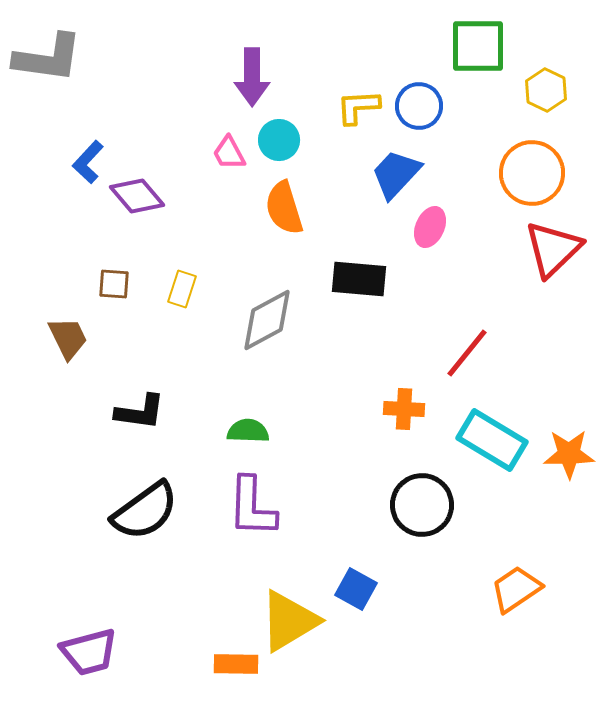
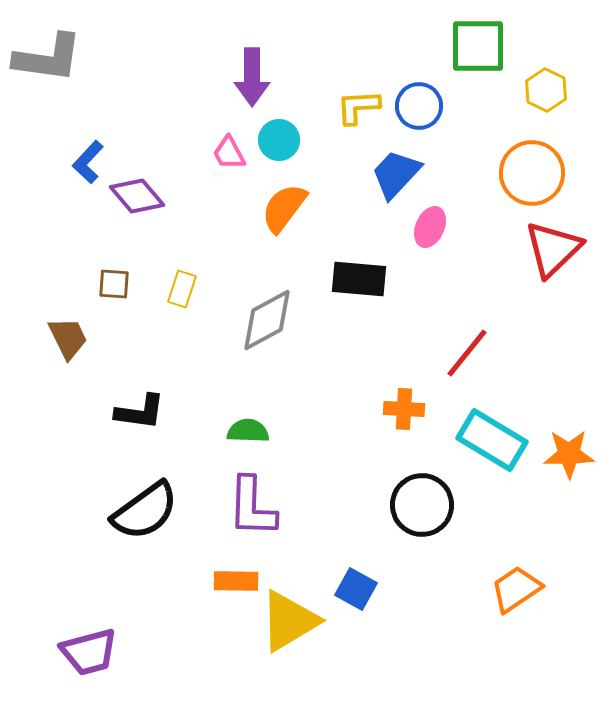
orange semicircle: rotated 54 degrees clockwise
orange rectangle: moved 83 px up
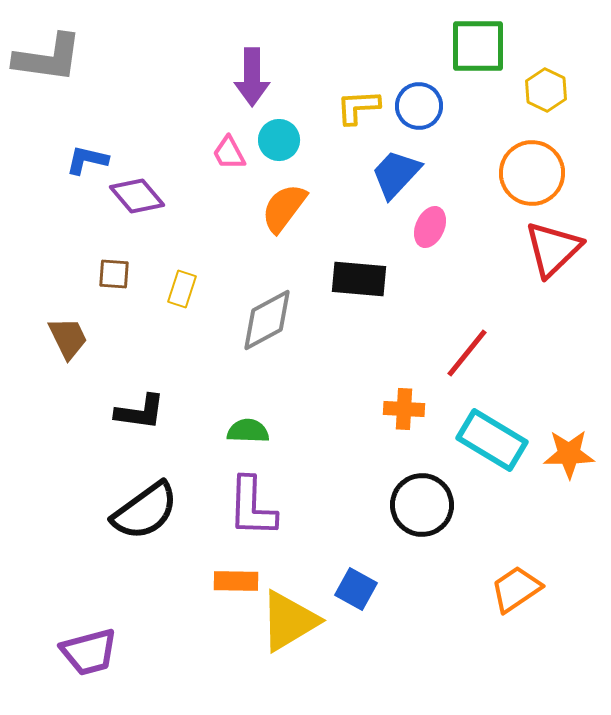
blue L-shape: moved 1 px left, 2 px up; rotated 60 degrees clockwise
brown square: moved 10 px up
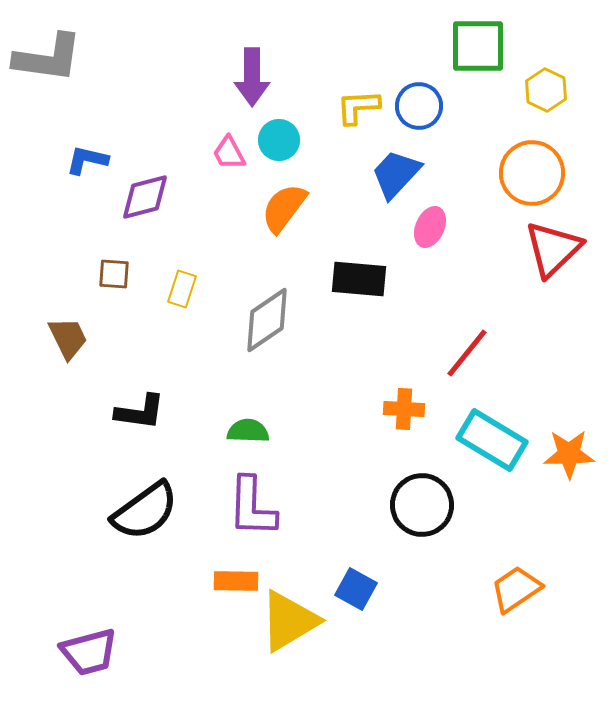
purple diamond: moved 8 px right, 1 px down; rotated 64 degrees counterclockwise
gray diamond: rotated 6 degrees counterclockwise
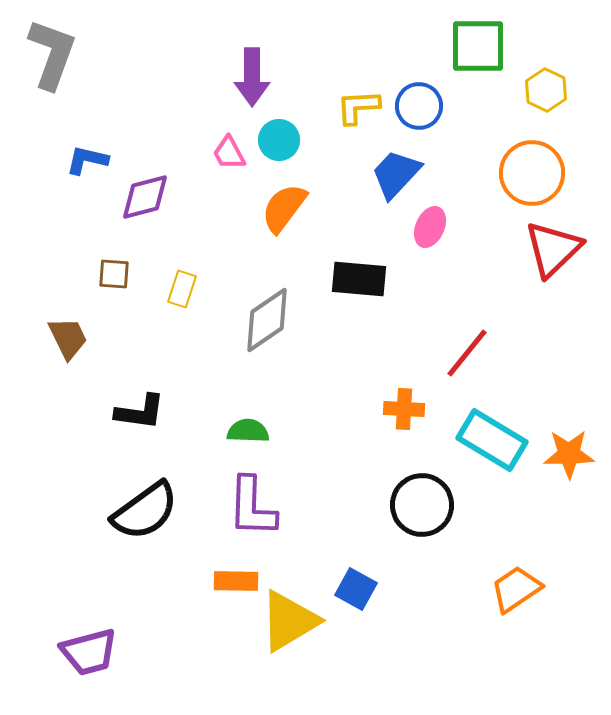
gray L-shape: moved 4 px right, 4 px up; rotated 78 degrees counterclockwise
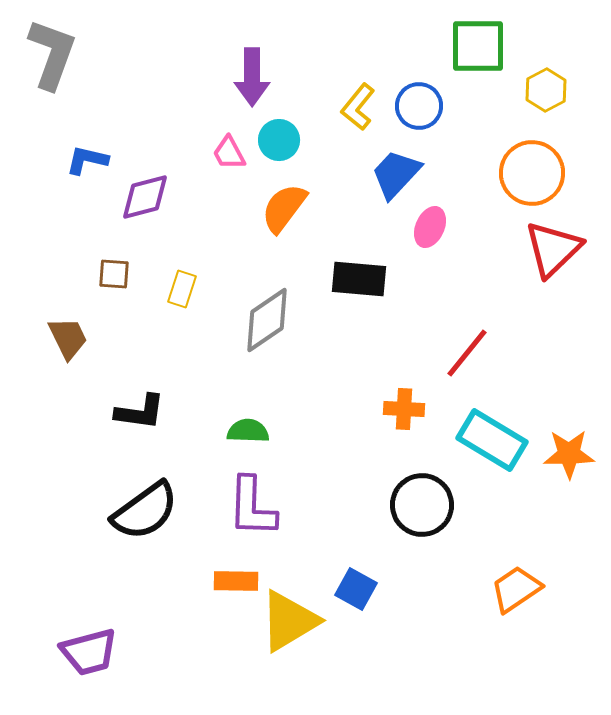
yellow hexagon: rotated 6 degrees clockwise
yellow L-shape: rotated 48 degrees counterclockwise
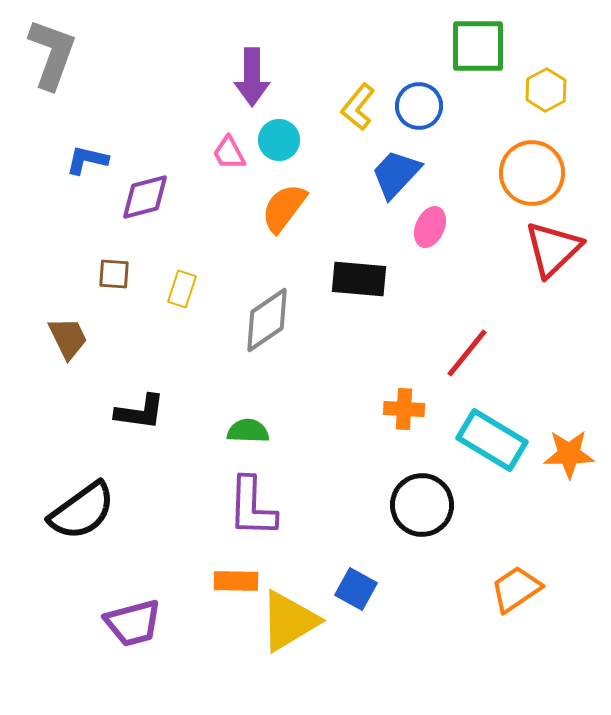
black semicircle: moved 63 px left
purple trapezoid: moved 44 px right, 29 px up
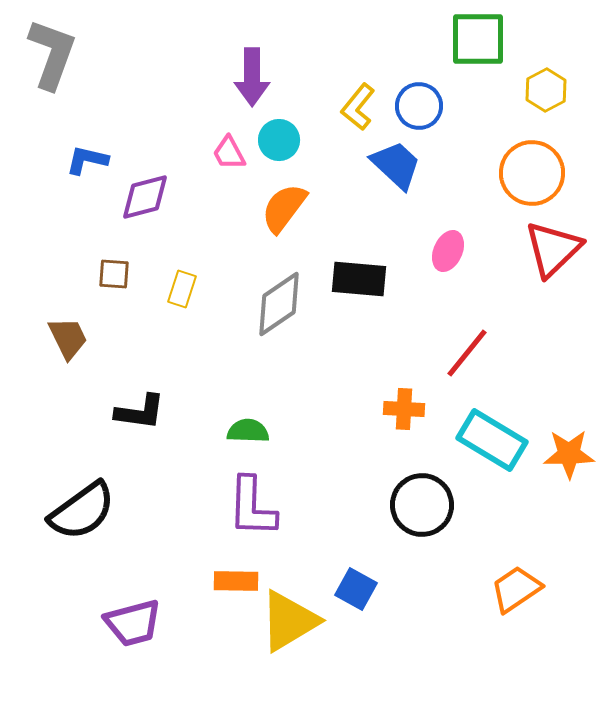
green square: moved 7 px up
blue trapezoid: moved 9 px up; rotated 90 degrees clockwise
pink ellipse: moved 18 px right, 24 px down
gray diamond: moved 12 px right, 16 px up
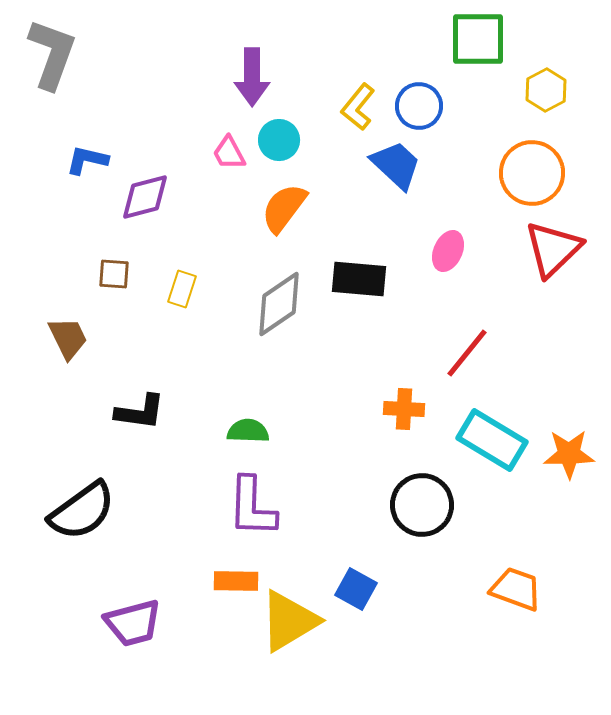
orange trapezoid: rotated 54 degrees clockwise
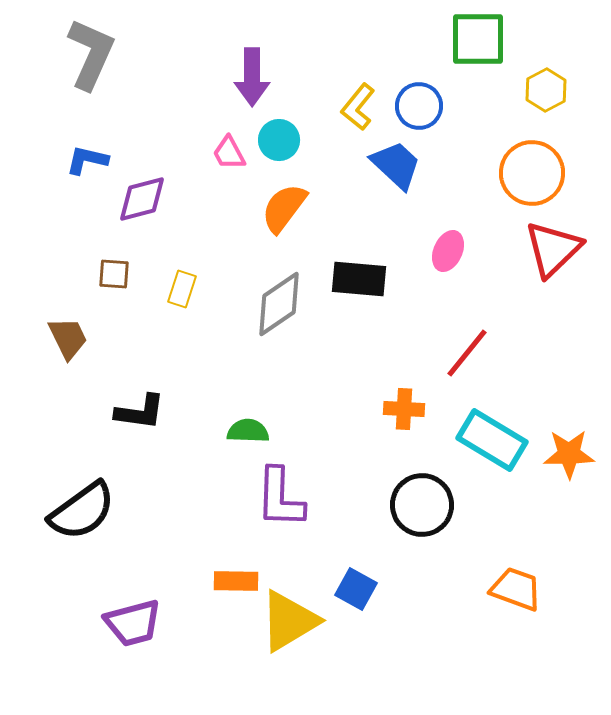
gray L-shape: moved 39 px right; rotated 4 degrees clockwise
purple diamond: moved 3 px left, 2 px down
purple L-shape: moved 28 px right, 9 px up
